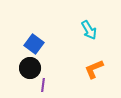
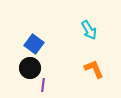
orange L-shape: rotated 90 degrees clockwise
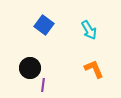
blue square: moved 10 px right, 19 px up
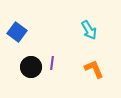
blue square: moved 27 px left, 7 px down
black circle: moved 1 px right, 1 px up
purple line: moved 9 px right, 22 px up
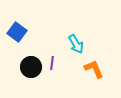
cyan arrow: moved 13 px left, 14 px down
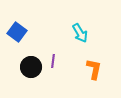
cyan arrow: moved 4 px right, 11 px up
purple line: moved 1 px right, 2 px up
orange L-shape: rotated 35 degrees clockwise
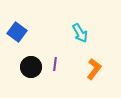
purple line: moved 2 px right, 3 px down
orange L-shape: rotated 25 degrees clockwise
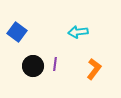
cyan arrow: moved 2 px left, 1 px up; rotated 114 degrees clockwise
black circle: moved 2 px right, 1 px up
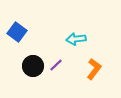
cyan arrow: moved 2 px left, 7 px down
purple line: moved 1 px right, 1 px down; rotated 40 degrees clockwise
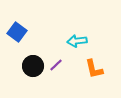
cyan arrow: moved 1 px right, 2 px down
orange L-shape: rotated 130 degrees clockwise
